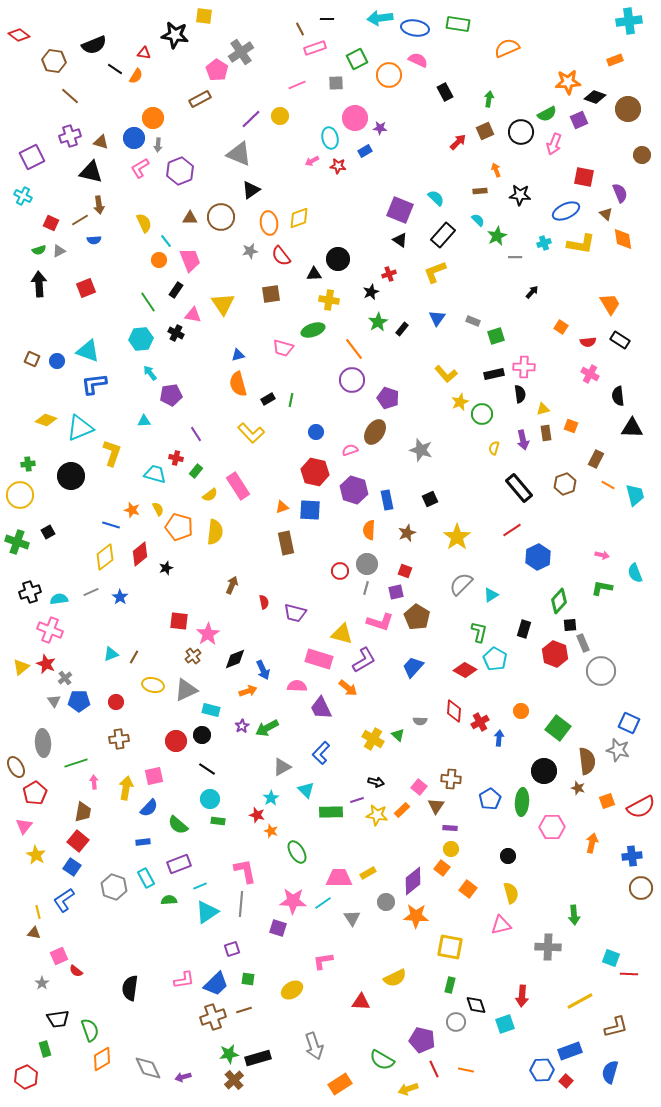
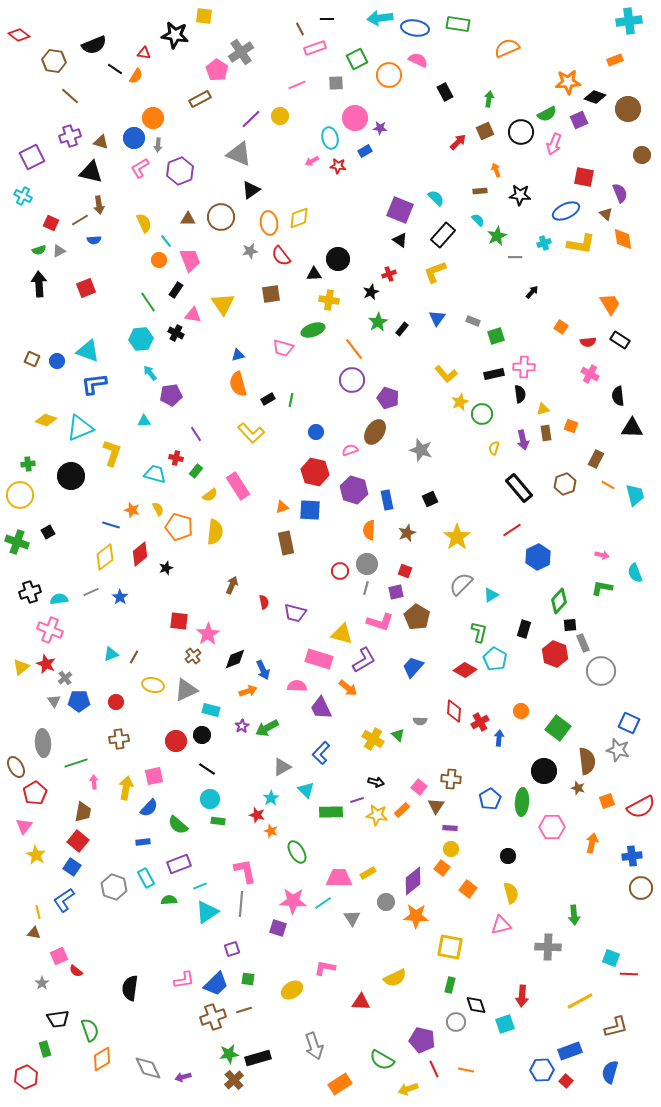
brown triangle at (190, 218): moved 2 px left, 1 px down
pink L-shape at (323, 961): moved 2 px right, 7 px down; rotated 20 degrees clockwise
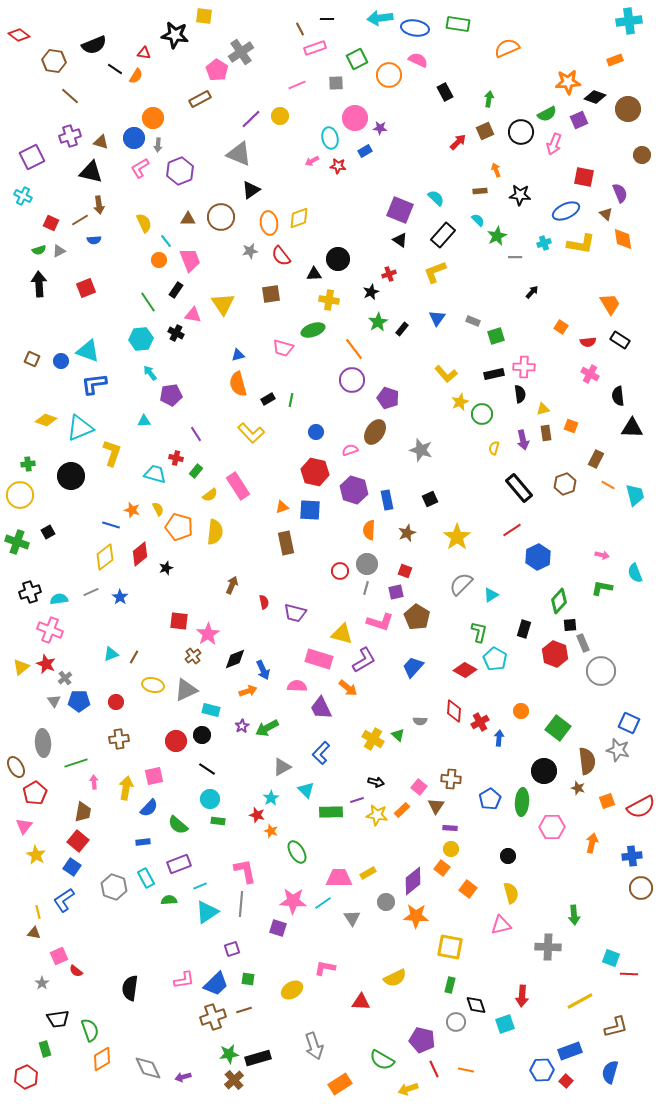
blue circle at (57, 361): moved 4 px right
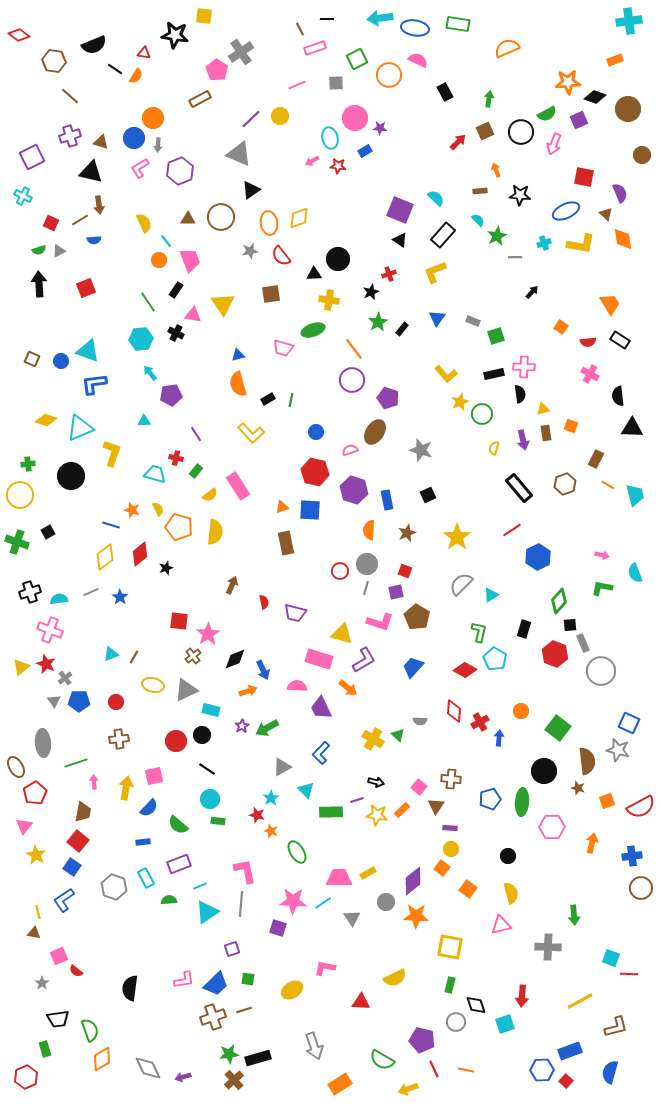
black square at (430, 499): moved 2 px left, 4 px up
blue pentagon at (490, 799): rotated 15 degrees clockwise
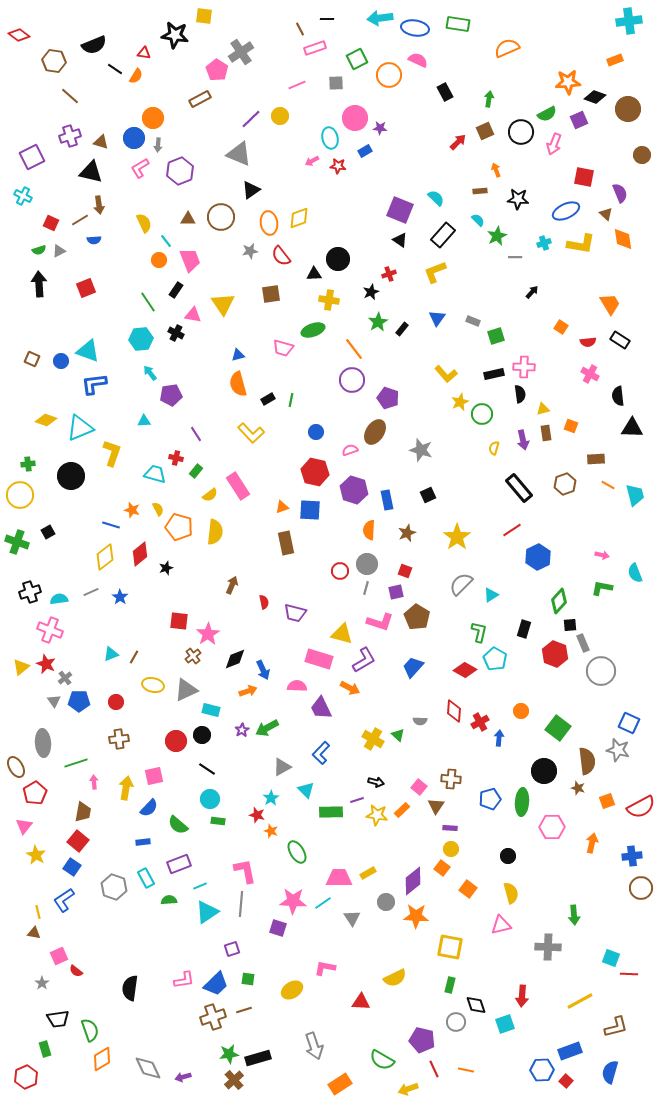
black star at (520, 195): moved 2 px left, 4 px down
brown rectangle at (596, 459): rotated 60 degrees clockwise
orange arrow at (348, 688): moved 2 px right; rotated 12 degrees counterclockwise
purple star at (242, 726): moved 4 px down
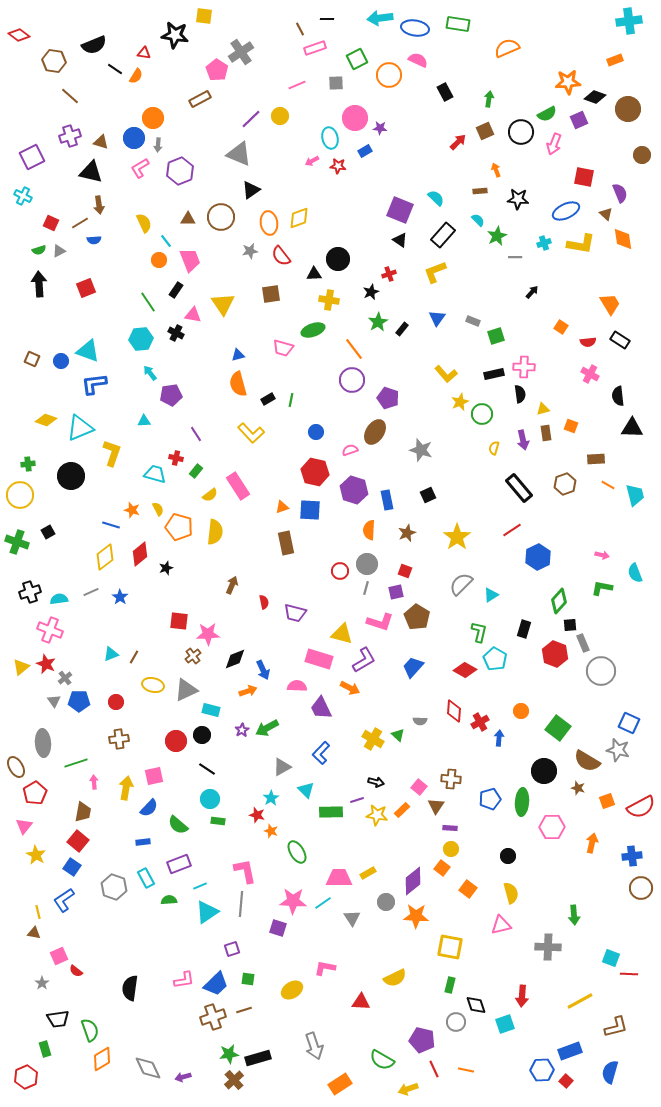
brown line at (80, 220): moved 3 px down
pink star at (208, 634): rotated 30 degrees clockwise
brown semicircle at (587, 761): rotated 128 degrees clockwise
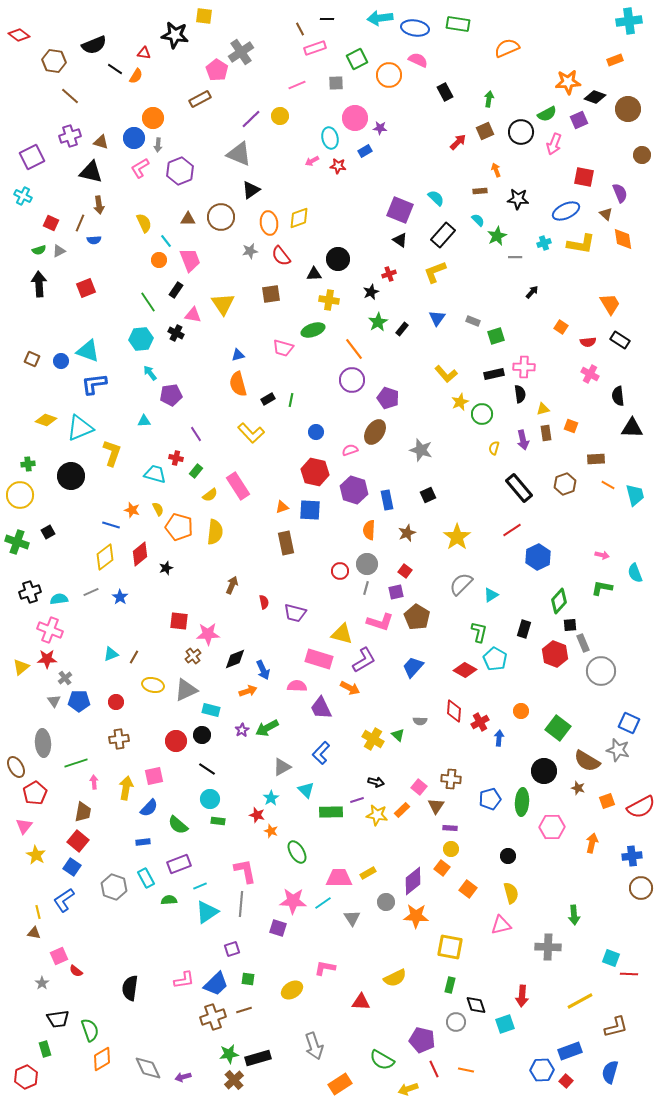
brown line at (80, 223): rotated 36 degrees counterclockwise
red square at (405, 571): rotated 16 degrees clockwise
red star at (46, 664): moved 1 px right, 5 px up; rotated 24 degrees counterclockwise
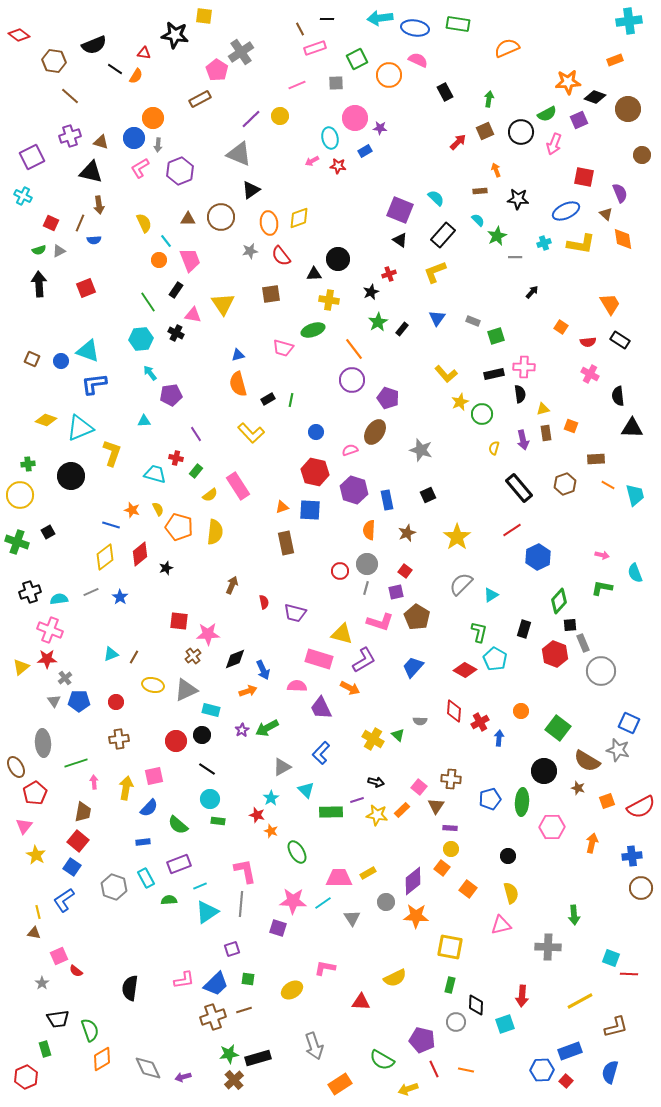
black diamond at (476, 1005): rotated 20 degrees clockwise
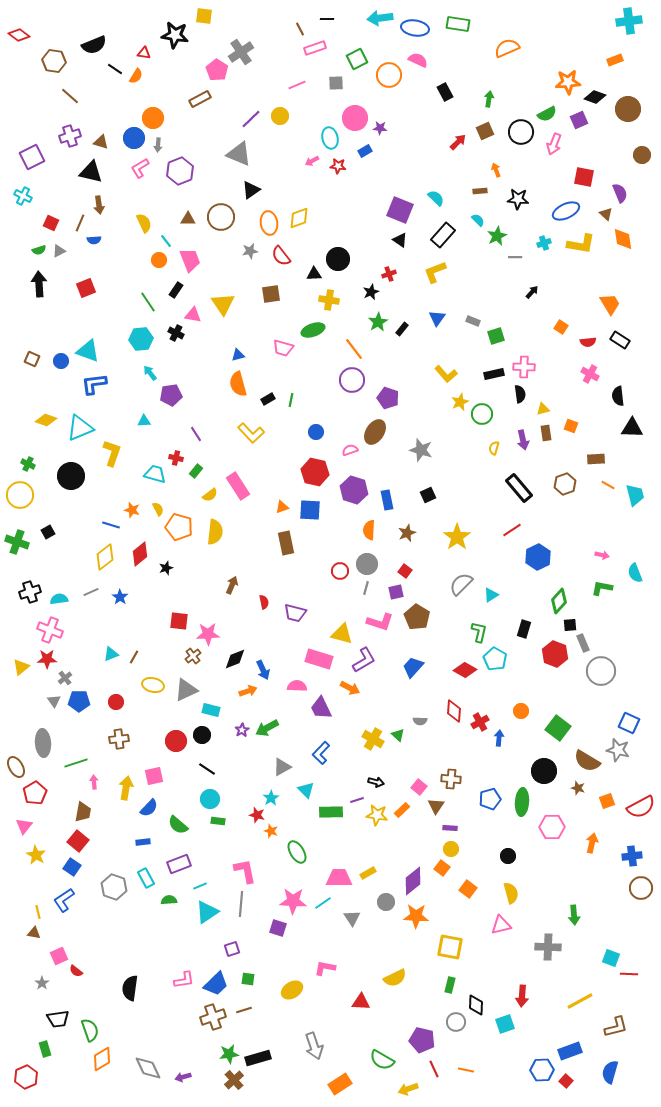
green cross at (28, 464): rotated 32 degrees clockwise
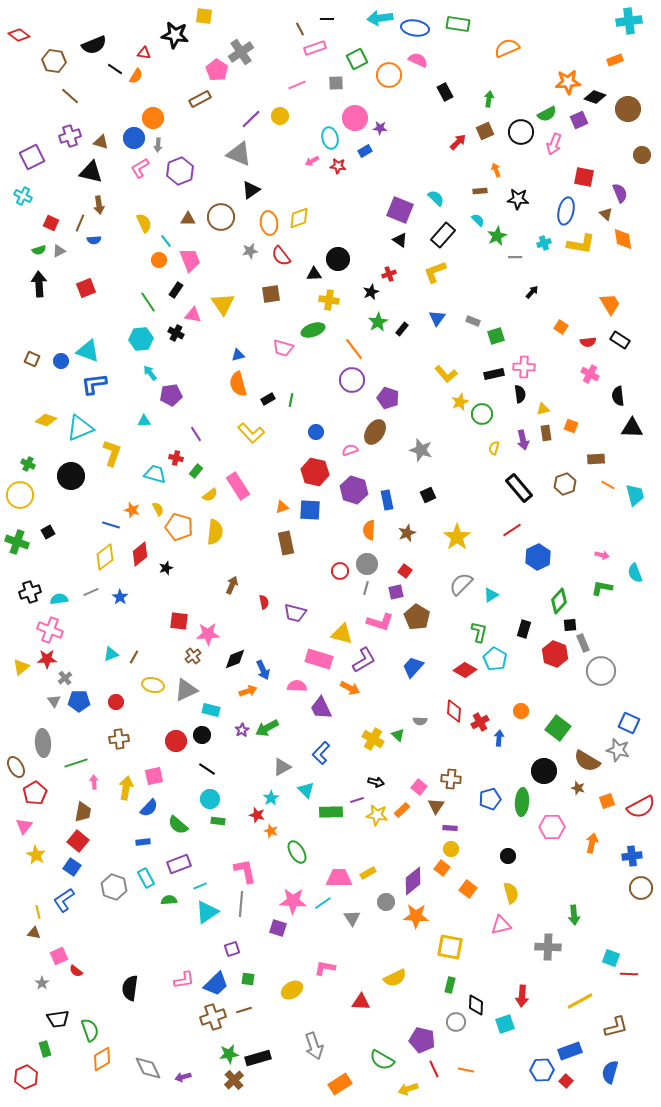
blue ellipse at (566, 211): rotated 52 degrees counterclockwise
